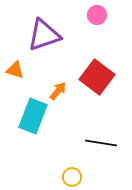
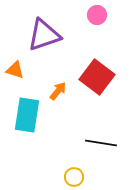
cyan rectangle: moved 6 px left, 1 px up; rotated 12 degrees counterclockwise
yellow circle: moved 2 px right
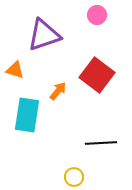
red square: moved 2 px up
black line: rotated 12 degrees counterclockwise
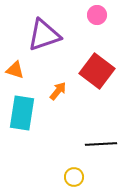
red square: moved 4 px up
cyan rectangle: moved 5 px left, 2 px up
black line: moved 1 px down
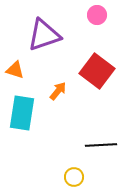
black line: moved 1 px down
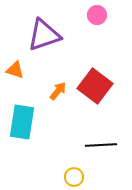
red square: moved 2 px left, 15 px down
cyan rectangle: moved 9 px down
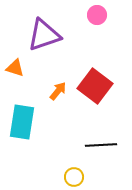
orange triangle: moved 2 px up
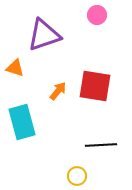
red square: rotated 28 degrees counterclockwise
cyan rectangle: rotated 24 degrees counterclockwise
yellow circle: moved 3 px right, 1 px up
